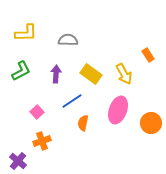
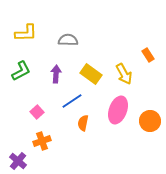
orange circle: moved 1 px left, 2 px up
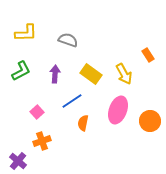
gray semicircle: rotated 18 degrees clockwise
purple arrow: moved 1 px left
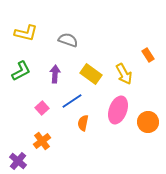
yellow L-shape: rotated 15 degrees clockwise
pink square: moved 5 px right, 4 px up
orange circle: moved 2 px left, 1 px down
orange cross: rotated 18 degrees counterclockwise
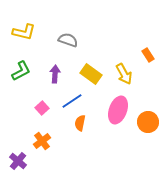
yellow L-shape: moved 2 px left, 1 px up
orange semicircle: moved 3 px left
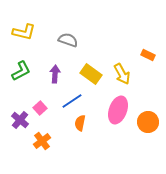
orange rectangle: rotated 32 degrees counterclockwise
yellow arrow: moved 2 px left
pink square: moved 2 px left
purple cross: moved 2 px right, 41 px up
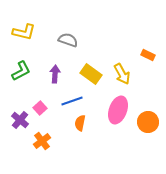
blue line: rotated 15 degrees clockwise
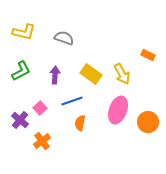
gray semicircle: moved 4 px left, 2 px up
purple arrow: moved 1 px down
